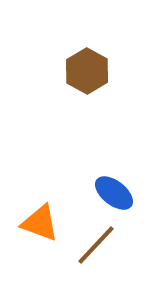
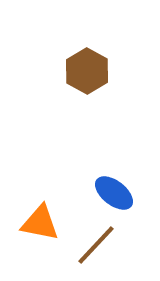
orange triangle: rotated 9 degrees counterclockwise
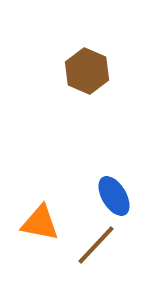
brown hexagon: rotated 6 degrees counterclockwise
blue ellipse: moved 3 px down; rotated 21 degrees clockwise
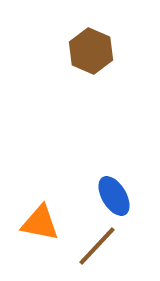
brown hexagon: moved 4 px right, 20 px up
brown line: moved 1 px right, 1 px down
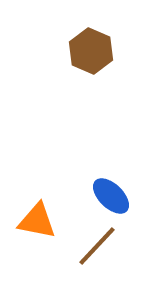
blue ellipse: moved 3 px left; rotated 15 degrees counterclockwise
orange triangle: moved 3 px left, 2 px up
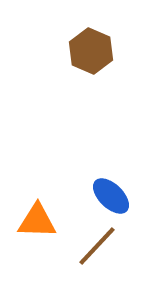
orange triangle: rotated 9 degrees counterclockwise
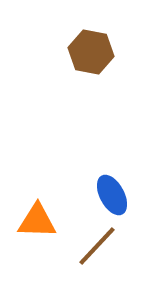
brown hexagon: moved 1 px down; rotated 12 degrees counterclockwise
blue ellipse: moved 1 px right, 1 px up; rotated 18 degrees clockwise
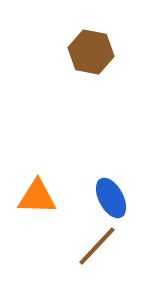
blue ellipse: moved 1 px left, 3 px down
orange triangle: moved 24 px up
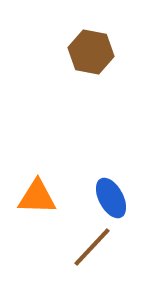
brown line: moved 5 px left, 1 px down
